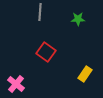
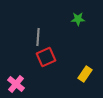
gray line: moved 2 px left, 25 px down
red square: moved 5 px down; rotated 30 degrees clockwise
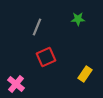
gray line: moved 1 px left, 10 px up; rotated 18 degrees clockwise
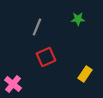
pink cross: moved 3 px left
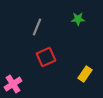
pink cross: rotated 18 degrees clockwise
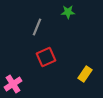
green star: moved 10 px left, 7 px up
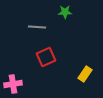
green star: moved 3 px left
gray line: rotated 72 degrees clockwise
pink cross: rotated 24 degrees clockwise
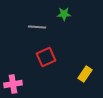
green star: moved 1 px left, 2 px down
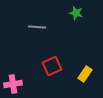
green star: moved 12 px right, 1 px up; rotated 16 degrees clockwise
red square: moved 6 px right, 9 px down
